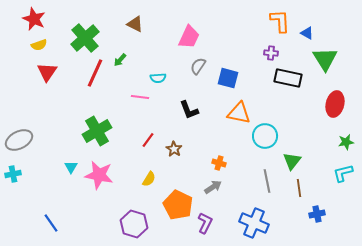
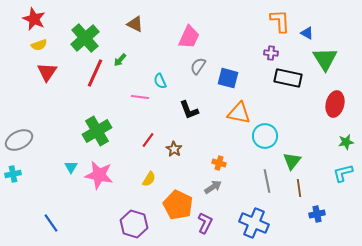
cyan semicircle at (158, 78): moved 2 px right, 3 px down; rotated 70 degrees clockwise
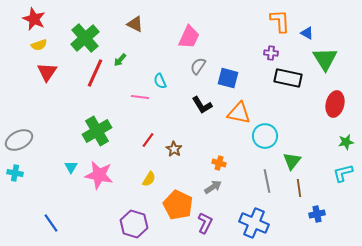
black L-shape at (189, 110): moved 13 px right, 5 px up; rotated 10 degrees counterclockwise
cyan cross at (13, 174): moved 2 px right, 1 px up; rotated 21 degrees clockwise
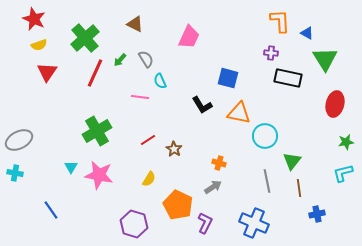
gray semicircle at (198, 66): moved 52 px left, 7 px up; rotated 114 degrees clockwise
red line at (148, 140): rotated 21 degrees clockwise
blue line at (51, 223): moved 13 px up
